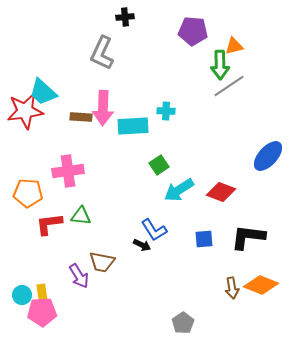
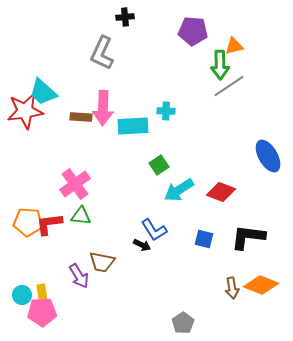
blue ellipse: rotated 72 degrees counterclockwise
pink cross: moved 7 px right, 13 px down; rotated 28 degrees counterclockwise
orange pentagon: moved 29 px down
blue square: rotated 18 degrees clockwise
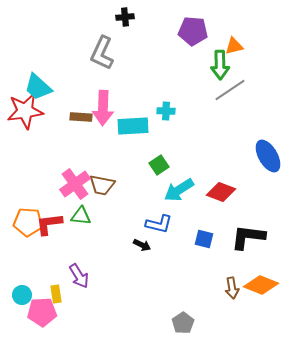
gray line: moved 1 px right, 4 px down
cyan trapezoid: moved 5 px left, 5 px up
blue L-shape: moved 5 px right, 6 px up; rotated 44 degrees counterclockwise
brown trapezoid: moved 77 px up
yellow rectangle: moved 14 px right, 1 px down
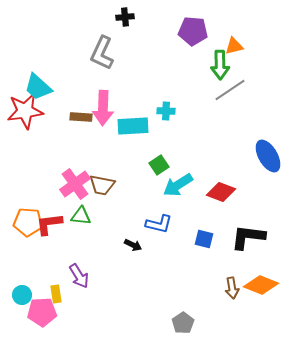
cyan arrow: moved 1 px left, 5 px up
black arrow: moved 9 px left
